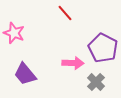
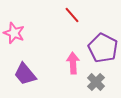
red line: moved 7 px right, 2 px down
pink arrow: rotated 95 degrees counterclockwise
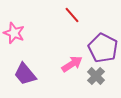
pink arrow: moved 1 px left, 1 px down; rotated 60 degrees clockwise
gray cross: moved 6 px up
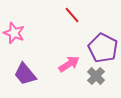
pink arrow: moved 3 px left
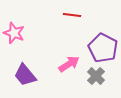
red line: rotated 42 degrees counterclockwise
purple trapezoid: moved 1 px down
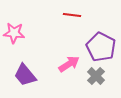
pink star: rotated 15 degrees counterclockwise
purple pentagon: moved 2 px left, 1 px up
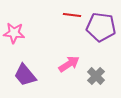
purple pentagon: moved 20 px up; rotated 20 degrees counterclockwise
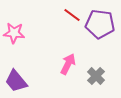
red line: rotated 30 degrees clockwise
purple pentagon: moved 1 px left, 3 px up
pink arrow: moved 1 px left; rotated 30 degrees counterclockwise
purple trapezoid: moved 9 px left, 6 px down
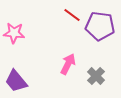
purple pentagon: moved 2 px down
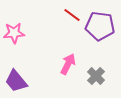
pink star: rotated 10 degrees counterclockwise
